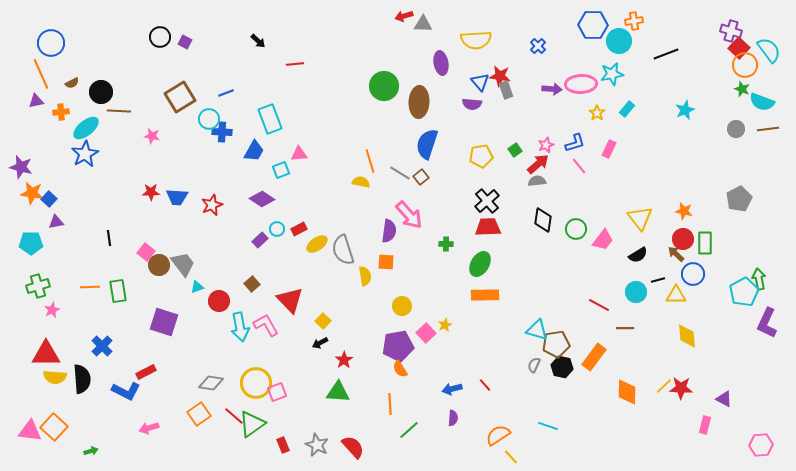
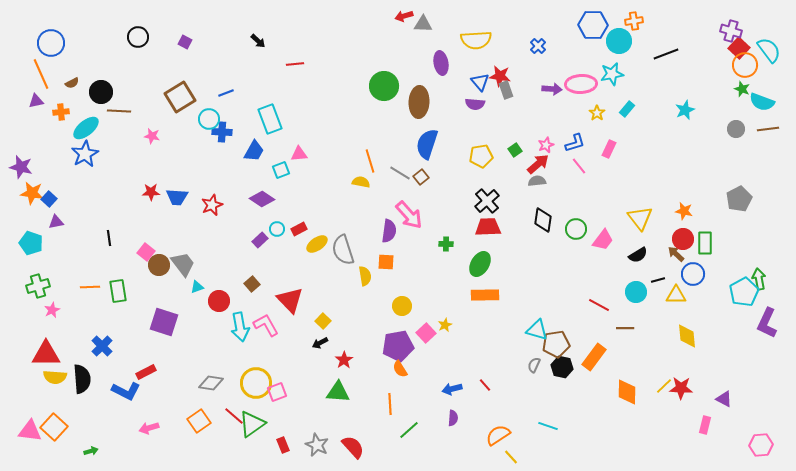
black circle at (160, 37): moved 22 px left
purple semicircle at (472, 104): moved 3 px right
cyan pentagon at (31, 243): rotated 20 degrees clockwise
orange square at (199, 414): moved 7 px down
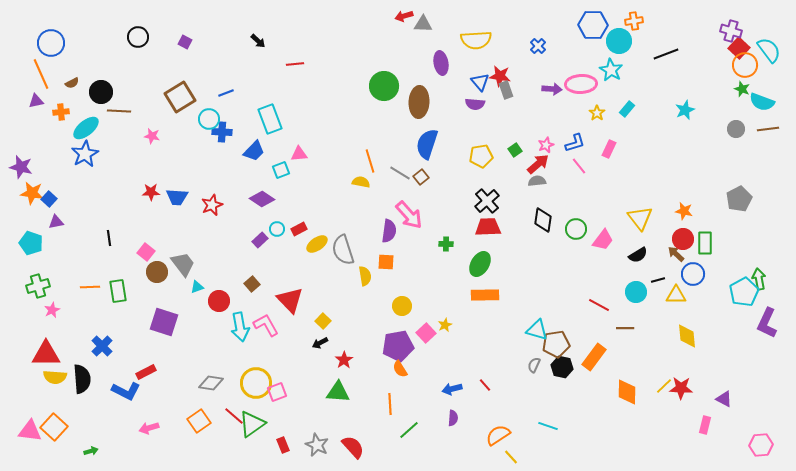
cyan star at (612, 74): moved 1 px left, 4 px up; rotated 30 degrees counterclockwise
blue trapezoid at (254, 151): rotated 15 degrees clockwise
brown circle at (159, 265): moved 2 px left, 7 px down
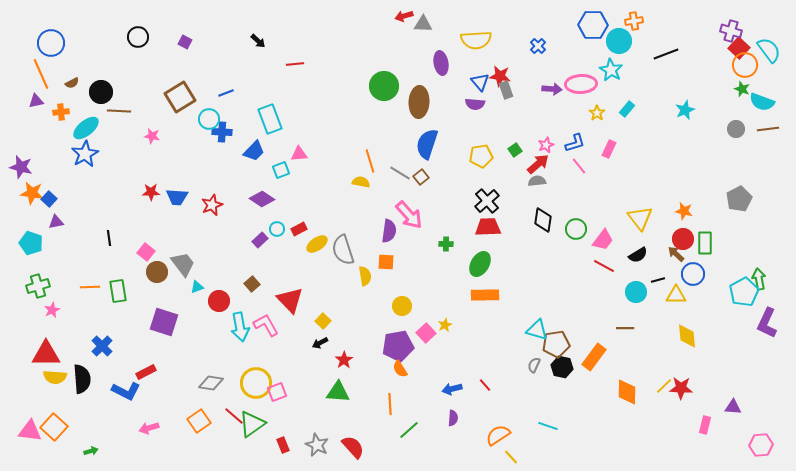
red line at (599, 305): moved 5 px right, 39 px up
purple triangle at (724, 399): moved 9 px right, 8 px down; rotated 24 degrees counterclockwise
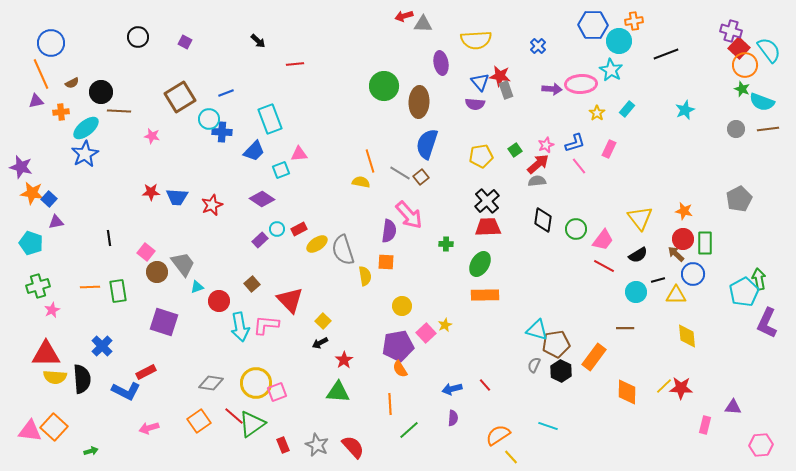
pink L-shape at (266, 325): rotated 56 degrees counterclockwise
black hexagon at (562, 367): moved 1 px left, 4 px down; rotated 15 degrees clockwise
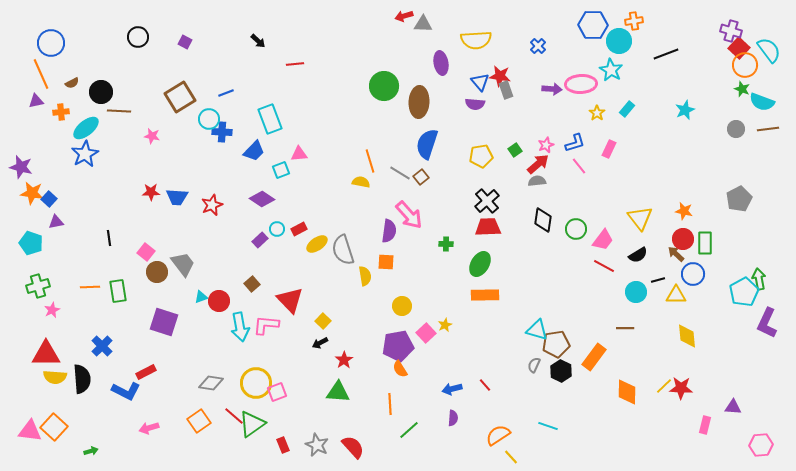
cyan triangle at (197, 287): moved 4 px right, 10 px down
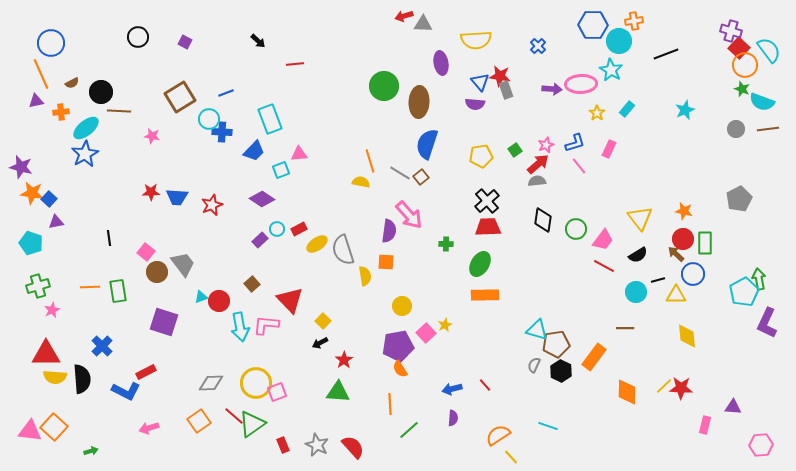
gray diamond at (211, 383): rotated 10 degrees counterclockwise
